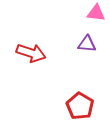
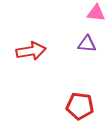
red arrow: moved 2 px up; rotated 28 degrees counterclockwise
red pentagon: rotated 24 degrees counterclockwise
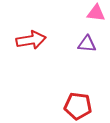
red arrow: moved 11 px up
red pentagon: moved 2 px left
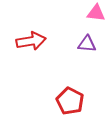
red arrow: moved 1 px down
red pentagon: moved 8 px left, 5 px up; rotated 20 degrees clockwise
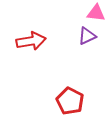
purple triangle: moved 8 px up; rotated 30 degrees counterclockwise
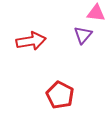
purple triangle: moved 4 px left, 1 px up; rotated 24 degrees counterclockwise
red pentagon: moved 10 px left, 6 px up
